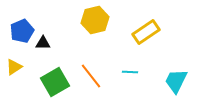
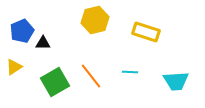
yellow rectangle: rotated 52 degrees clockwise
cyan trapezoid: rotated 120 degrees counterclockwise
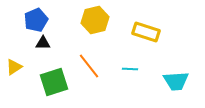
blue pentagon: moved 14 px right, 11 px up
cyan line: moved 3 px up
orange line: moved 2 px left, 10 px up
green square: moved 1 px left; rotated 12 degrees clockwise
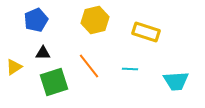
black triangle: moved 10 px down
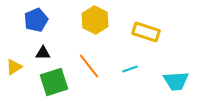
yellow hexagon: rotated 20 degrees counterclockwise
cyan line: rotated 21 degrees counterclockwise
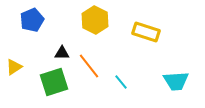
blue pentagon: moved 4 px left
black triangle: moved 19 px right
cyan line: moved 9 px left, 13 px down; rotated 70 degrees clockwise
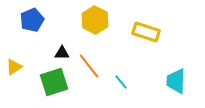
cyan trapezoid: rotated 96 degrees clockwise
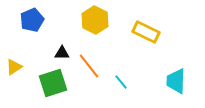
yellow rectangle: rotated 8 degrees clockwise
green square: moved 1 px left, 1 px down
